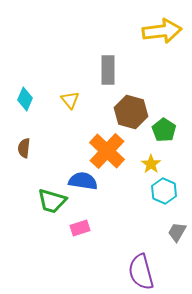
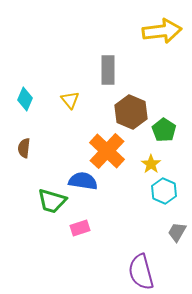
brown hexagon: rotated 8 degrees clockwise
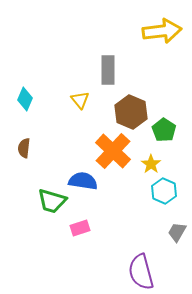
yellow triangle: moved 10 px right
orange cross: moved 6 px right
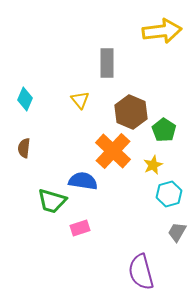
gray rectangle: moved 1 px left, 7 px up
yellow star: moved 2 px right, 1 px down; rotated 12 degrees clockwise
cyan hexagon: moved 5 px right, 3 px down; rotated 20 degrees clockwise
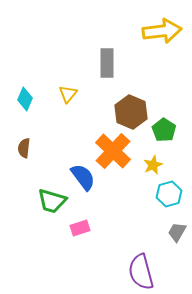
yellow triangle: moved 12 px left, 6 px up; rotated 18 degrees clockwise
blue semicircle: moved 4 px up; rotated 44 degrees clockwise
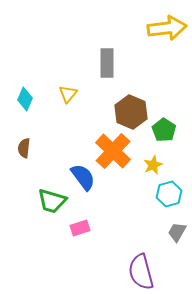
yellow arrow: moved 5 px right, 3 px up
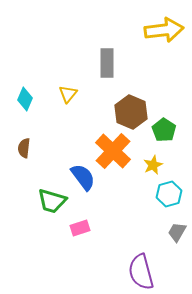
yellow arrow: moved 3 px left, 2 px down
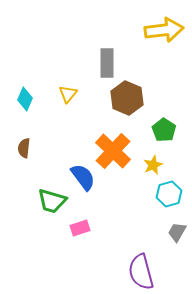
brown hexagon: moved 4 px left, 14 px up
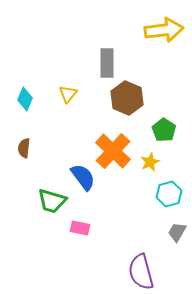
yellow star: moved 3 px left, 3 px up
pink rectangle: rotated 30 degrees clockwise
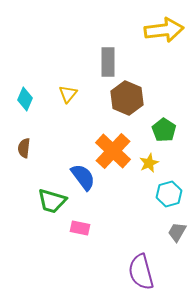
gray rectangle: moved 1 px right, 1 px up
yellow star: moved 1 px left, 1 px down
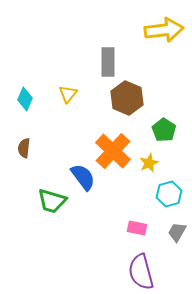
pink rectangle: moved 57 px right
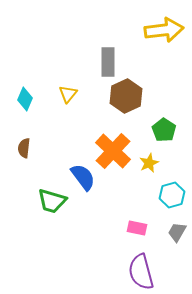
brown hexagon: moved 1 px left, 2 px up; rotated 12 degrees clockwise
cyan hexagon: moved 3 px right, 1 px down
